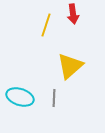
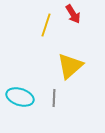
red arrow: rotated 24 degrees counterclockwise
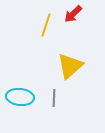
red arrow: rotated 78 degrees clockwise
cyan ellipse: rotated 12 degrees counterclockwise
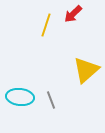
yellow triangle: moved 16 px right, 4 px down
gray line: moved 3 px left, 2 px down; rotated 24 degrees counterclockwise
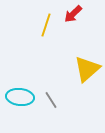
yellow triangle: moved 1 px right, 1 px up
gray line: rotated 12 degrees counterclockwise
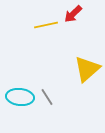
yellow line: rotated 60 degrees clockwise
gray line: moved 4 px left, 3 px up
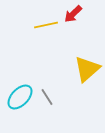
cyan ellipse: rotated 52 degrees counterclockwise
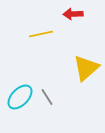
red arrow: rotated 42 degrees clockwise
yellow line: moved 5 px left, 9 px down
yellow triangle: moved 1 px left, 1 px up
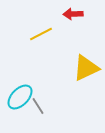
yellow line: rotated 15 degrees counterclockwise
yellow triangle: rotated 16 degrees clockwise
gray line: moved 9 px left, 9 px down
